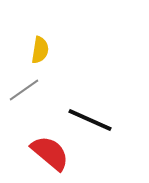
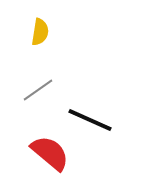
yellow semicircle: moved 18 px up
gray line: moved 14 px right
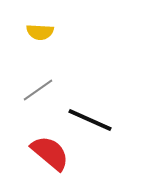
yellow semicircle: rotated 84 degrees clockwise
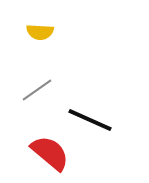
gray line: moved 1 px left
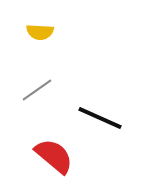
black line: moved 10 px right, 2 px up
red semicircle: moved 4 px right, 3 px down
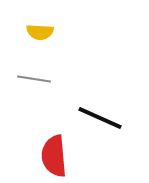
gray line: moved 3 px left, 11 px up; rotated 44 degrees clockwise
red semicircle: rotated 135 degrees counterclockwise
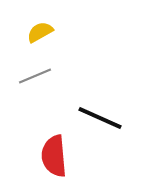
yellow semicircle: rotated 148 degrees clockwise
gray line: moved 1 px right, 3 px up; rotated 32 degrees counterclockwise
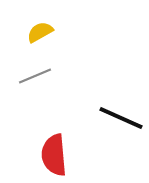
black line: moved 21 px right
red semicircle: moved 1 px up
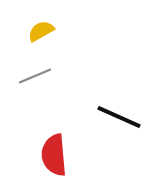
yellow semicircle: moved 1 px right, 1 px up
black line: moved 2 px left, 1 px up
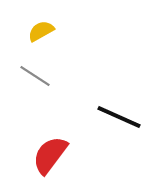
gray line: rotated 56 degrees clockwise
red semicircle: moved 4 px left; rotated 42 degrees clockwise
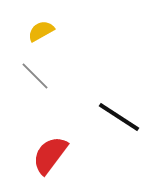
gray line: rotated 12 degrees clockwise
black line: rotated 9 degrees clockwise
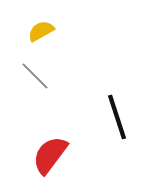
black line: moved 2 px left; rotated 39 degrees clockwise
